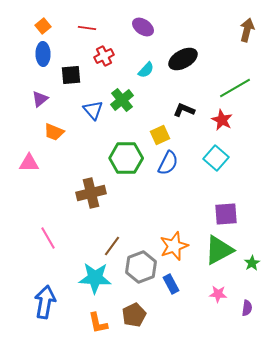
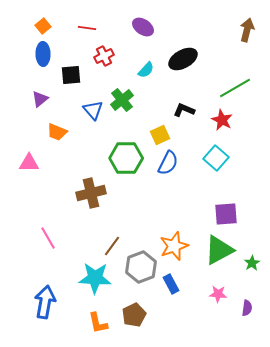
orange trapezoid: moved 3 px right
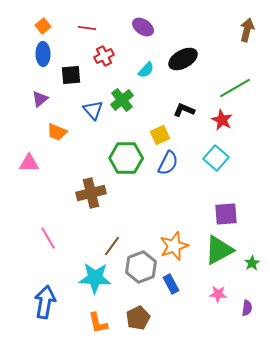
brown pentagon: moved 4 px right, 3 px down
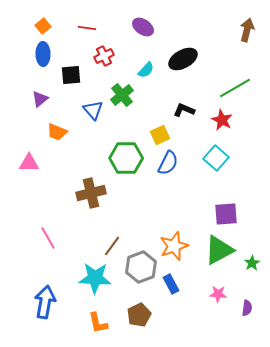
green cross: moved 5 px up
brown pentagon: moved 1 px right, 3 px up
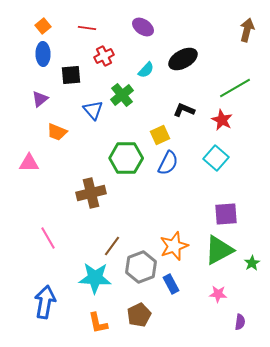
purple semicircle: moved 7 px left, 14 px down
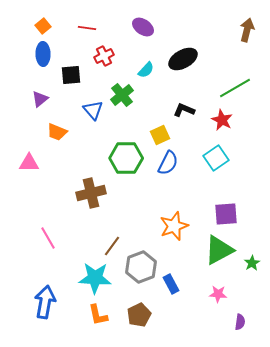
cyan square: rotated 15 degrees clockwise
orange star: moved 20 px up
orange L-shape: moved 8 px up
